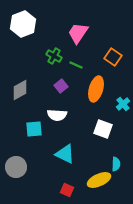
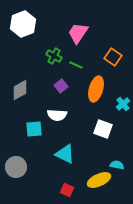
cyan semicircle: moved 1 px right, 1 px down; rotated 80 degrees counterclockwise
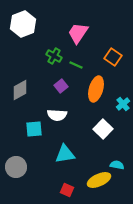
white square: rotated 24 degrees clockwise
cyan triangle: rotated 35 degrees counterclockwise
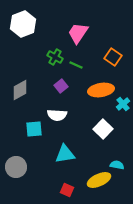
green cross: moved 1 px right, 1 px down
orange ellipse: moved 5 px right, 1 px down; rotated 65 degrees clockwise
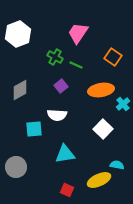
white hexagon: moved 5 px left, 10 px down
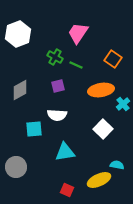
orange square: moved 2 px down
purple square: moved 3 px left; rotated 24 degrees clockwise
cyan triangle: moved 2 px up
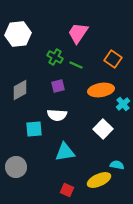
white hexagon: rotated 15 degrees clockwise
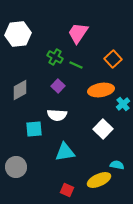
orange square: rotated 12 degrees clockwise
purple square: rotated 32 degrees counterclockwise
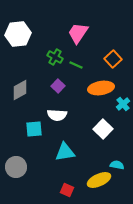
orange ellipse: moved 2 px up
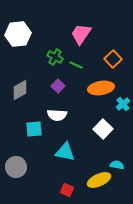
pink trapezoid: moved 3 px right, 1 px down
cyan triangle: rotated 20 degrees clockwise
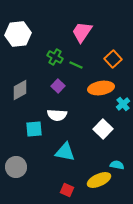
pink trapezoid: moved 1 px right, 2 px up
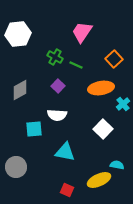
orange square: moved 1 px right
